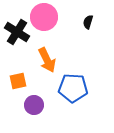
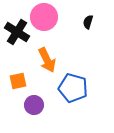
blue pentagon: rotated 12 degrees clockwise
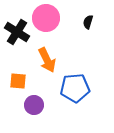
pink circle: moved 2 px right, 1 px down
orange square: rotated 18 degrees clockwise
blue pentagon: moved 2 px right; rotated 20 degrees counterclockwise
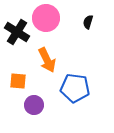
blue pentagon: rotated 12 degrees clockwise
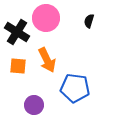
black semicircle: moved 1 px right, 1 px up
orange square: moved 15 px up
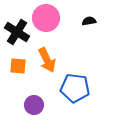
black semicircle: rotated 64 degrees clockwise
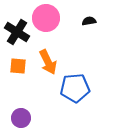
orange arrow: moved 1 px right, 2 px down
blue pentagon: rotated 12 degrees counterclockwise
purple circle: moved 13 px left, 13 px down
